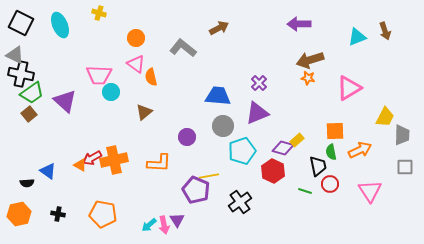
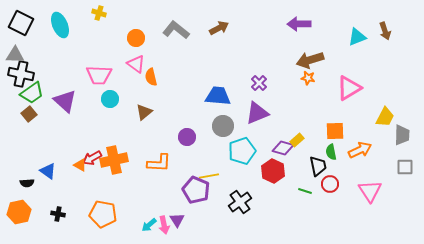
gray L-shape at (183, 48): moved 7 px left, 18 px up
gray triangle at (15, 55): rotated 24 degrees counterclockwise
cyan circle at (111, 92): moved 1 px left, 7 px down
orange hexagon at (19, 214): moved 2 px up
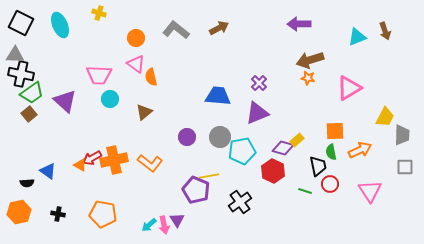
gray circle at (223, 126): moved 3 px left, 11 px down
cyan pentagon at (242, 151): rotated 8 degrees clockwise
orange L-shape at (159, 163): moved 9 px left; rotated 35 degrees clockwise
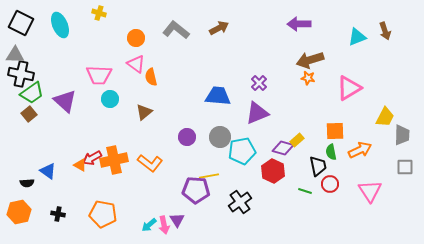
purple pentagon at (196, 190): rotated 20 degrees counterclockwise
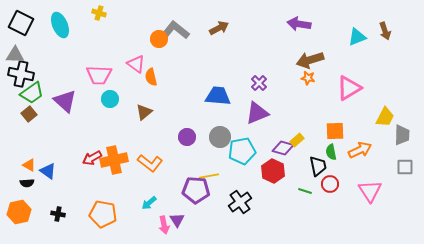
purple arrow at (299, 24): rotated 10 degrees clockwise
orange circle at (136, 38): moved 23 px right, 1 px down
orange triangle at (80, 165): moved 51 px left
cyan arrow at (149, 225): moved 22 px up
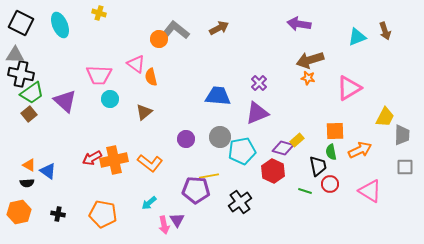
purple circle at (187, 137): moved 1 px left, 2 px down
pink triangle at (370, 191): rotated 25 degrees counterclockwise
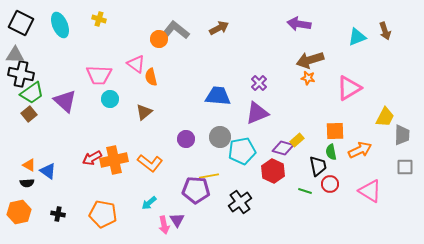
yellow cross at (99, 13): moved 6 px down
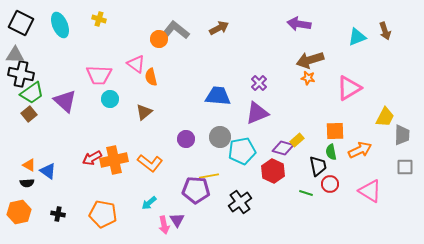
green line at (305, 191): moved 1 px right, 2 px down
